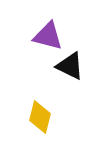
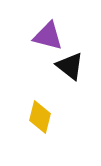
black triangle: rotated 12 degrees clockwise
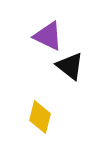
purple triangle: rotated 12 degrees clockwise
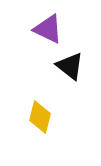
purple triangle: moved 7 px up
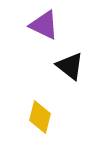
purple triangle: moved 4 px left, 4 px up
